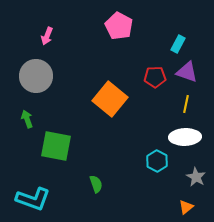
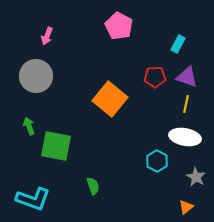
purple triangle: moved 5 px down
green arrow: moved 2 px right, 7 px down
white ellipse: rotated 12 degrees clockwise
green semicircle: moved 3 px left, 2 px down
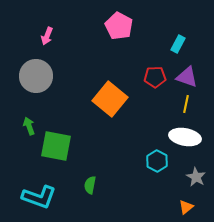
green semicircle: moved 3 px left, 1 px up; rotated 150 degrees counterclockwise
cyan L-shape: moved 6 px right, 2 px up
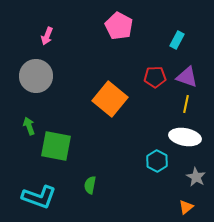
cyan rectangle: moved 1 px left, 4 px up
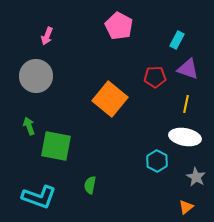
purple triangle: moved 1 px right, 8 px up
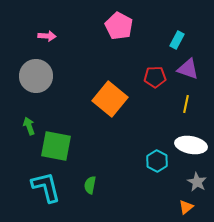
pink arrow: rotated 108 degrees counterclockwise
white ellipse: moved 6 px right, 8 px down
gray star: moved 1 px right, 5 px down
cyan L-shape: moved 7 px right, 10 px up; rotated 124 degrees counterclockwise
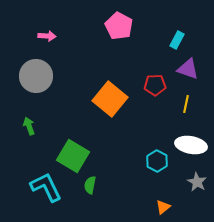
red pentagon: moved 8 px down
green square: moved 17 px right, 10 px down; rotated 20 degrees clockwise
cyan L-shape: rotated 12 degrees counterclockwise
orange triangle: moved 23 px left
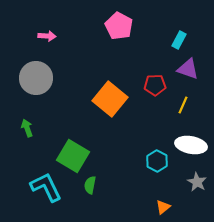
cyan rectangle: moved 2 px right
gray circle: moved 2 px down
yellow line: moved 3 px left, 1 px down; rotated 12 degrees clockwise
green arrow: moved 2 px left, 2 px down
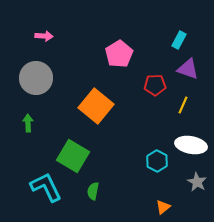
pink pentagon: moved 28 px down; rotated 12 degrees clockwise
pink arrow: moved 3 px left
orange square: moved 14 px left, 7 px down
green arrow: moved 1 px right, 5 px up; rotated 18 degrees clockwise
green semicircle: moved 3 px right, 6 px down
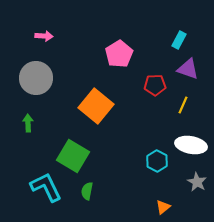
green semicircle: moved 6 px left
